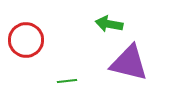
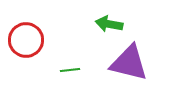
green line: moved 3 px right, 11 px up
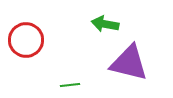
green arrow: moved 4 px left
green line: moved 15 px down
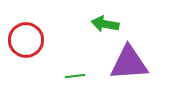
purple triangle: rotated 18 degrees counterclockwise
green line: moved 5 px right, 9 px up
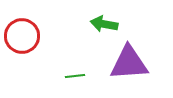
green arrow: moved 1 px left
red circle: moved 4 px left, 4 px up
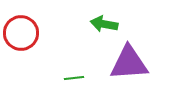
red circle: moved 1 px left, 3 px up
green line: moved 1 px left, 2 px down
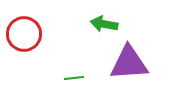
red circle: moved 3 px right, 1 px down
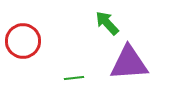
green arrow: moved 3 px right, 1 px up; rotated 36 degrees clockwise
red circle: moved 1 px left, 7 px down
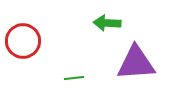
green arrow: rotated 44 degrees counterclockwise
purple triangle: moved 7 px right
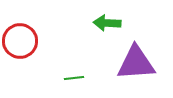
red circle: moved 3 px left
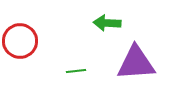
green line: moved 2 px right, 7 px up
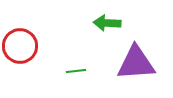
red circle: moved 5 px down
